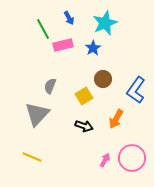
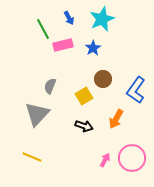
cyan star: moved 3 px left, 4 px up
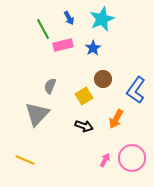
yellow line: moved 7 px left, 3 px down
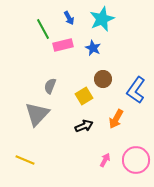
blue star: rotated 14 degrees counterclockwise
black arrow: rotated 42 degrees counterclockwise
pink circle: moved 4 px right, 2 px down
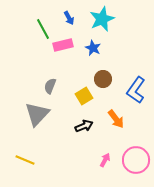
orange arrow: rotated 66 degrees counterclockwise
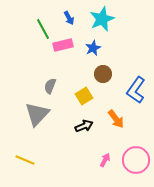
blue star: rotated 21 degrees clockwise
brown circle: moved 5 px up
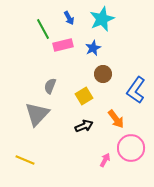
pink circle: moved 5 px left, 12 px up
